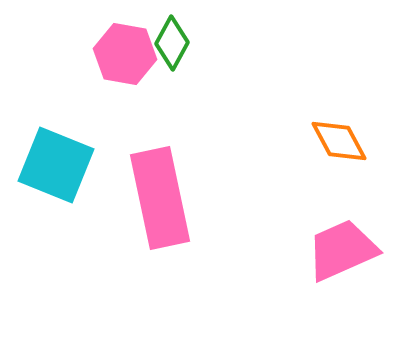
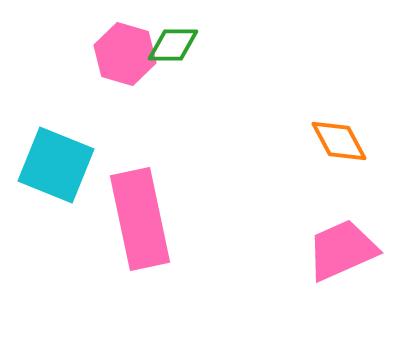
green diamond: moved 1 px right, 2 px down; rotated 62 degrees clockwise
pink hexagon: rotated 6 degrees clockwise
pink rectangle: moved 20 px left, 21 px down
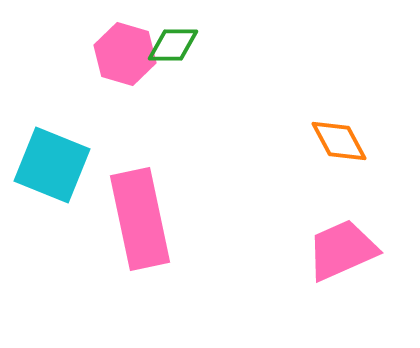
cyan square: moved 4 px left
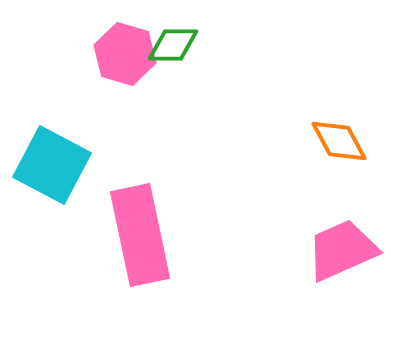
cyan square: rotated 6 degrees clockwise
pink rectangle: moved 16 px down
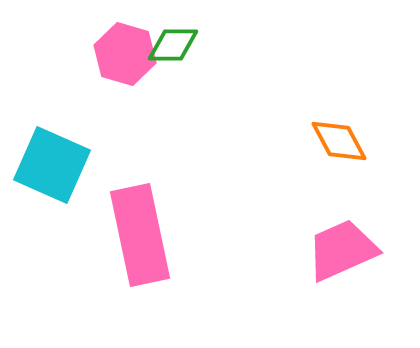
cyan square: rotated 4 degrees counterclockwise
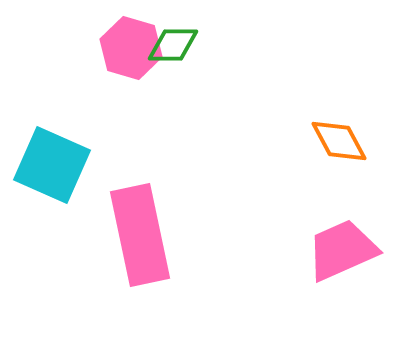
pink hexagon: moved 6 px right, 6 px up
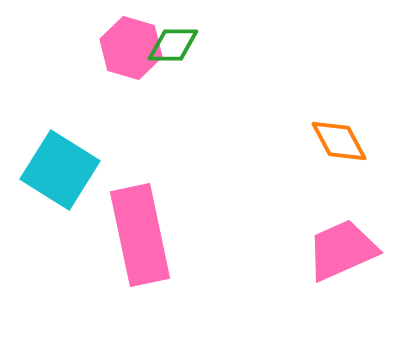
cyan square: moved 8 px right, 5 px down; rotated 8 degrees clockwise
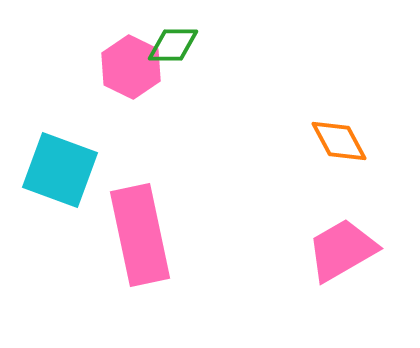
pink hexagon: moved 19 px down; rotated 10 degrees clockwise
cyan square: rotated 12 degrees counterclockwise
pink trapezoid: rotated 6 degrees counterclockwise
